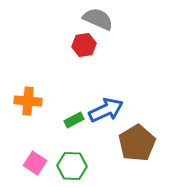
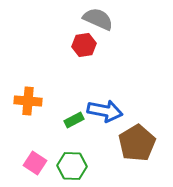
blue arrow: moved 1 px left, 1 px down; rotated 36 degrees clockwise
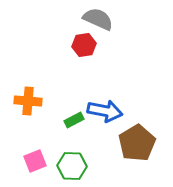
pink square: moved 2 px up; rotated 35 degrees clockwise
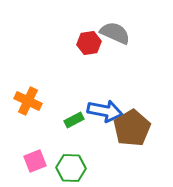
gray semicircle: moved 17 px right, 14 px down
red hexagon: moved 5 px right, 2 px up
orange cross: rotated 20 degrees clockwise
brown pentagon: moved 5 px left, 15 px up
green hexagon: moved 1 px left, 2 px down
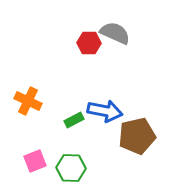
red hexagon: rotated 10 degrees clockwise
brown pentagon: moved 5 px right, 8 px down; rotated 18 degrees clockwise
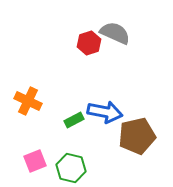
red hexagon: rotated 20 degrees counterclockwise
blue arrow: moved 1 px down
green hexagon: rotated 12 degrees clockwise
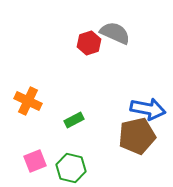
blue arrow: moved 43 px right, 3 px up
